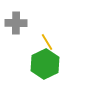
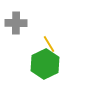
yellow line: moved 2 px right, 2 px down
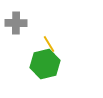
green hexagon: rotated 12 degrees clockwise
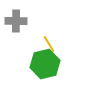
gray cross: moved 2 px up
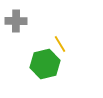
yellow line: moved 11 px right
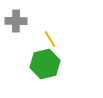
yellow line: moved 10 px left, 5 px up
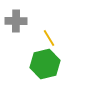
yellow line: moved 1 px left, 1 px up
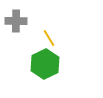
green hexagon: rotated 12 degrees counterclockwise
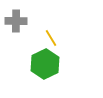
yellow line: moved 2 px right
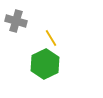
gray cross: rotated 15 degrees clockwise
